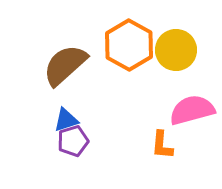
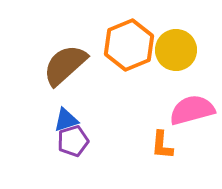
orange hexagon: rotated 9 degrees clockwise
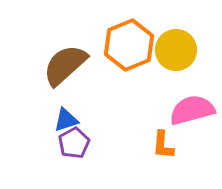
purple pentagon: moved 1 px right, 2 px down; rotated 12 degrees counterclockwise
orange L-shape: moved 1 px right
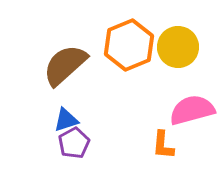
yellow circle: moved 2 px right, 3 px up
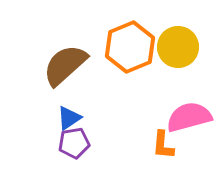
orange hexagon: moved 1 px right, 2 px down
pink semicircle: moved 3 px left, 7 px down
blue triangle: moved 3 px right, 2 px up; rotated 16 degrees counterclockwise
purple pentagon: rotated 20 degrees clockwise
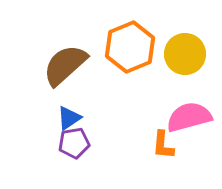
yellow circle: moved 7 px right, 7 px down
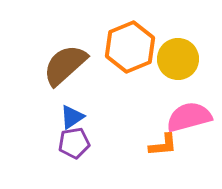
yellow circle: moved 7 px left, 5 px down
blue triangle: moved 3 px right, 1 px up
orange L-shape: rotated 100 degrees counterclockwise
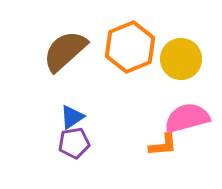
yellow circle: moved 3 px right
brown semicircle: moved 14 px up
pink semicircle: moved 2 px left, 1 px down
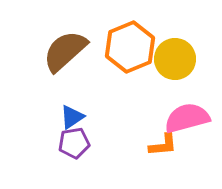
yellow circle: moved 6 px left
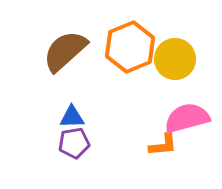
blue triangle: rotated 32 degrees clockwise
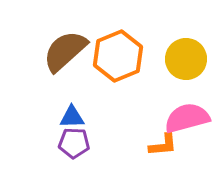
orange hexagon: moved 12 px left, 9 px down
yellow circle: moved 11 px right
purple pentagon: rotated 12 degrees clockwise
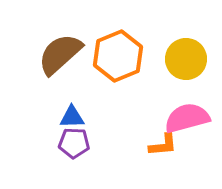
brown semicircle: moved 5 px left, 3 px down
